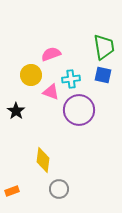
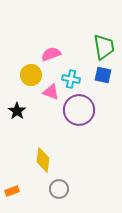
cyan cross: rotated 18 degrees clockwise
black star: moved 1 px right
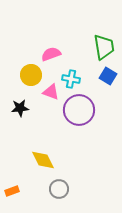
blue square: moved 5 px right, 1 px down; rotated 18 degrees clockwise
black star: moved 3 px right, 3 px up; rotated 30 degrees clockwise
yellow diamond: rotated 35 degrees counterclockwise
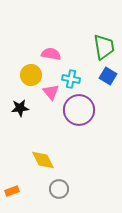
pink semicircle: rotated 30 degrees clockwise
pink triangle: rotated 30 degrees clockwise
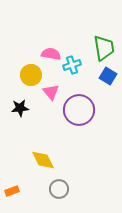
green trapezoid: moved 1 px down
cyan cross: moved 1 px right, 14 px up; rotated 30 degrees counterclockwise
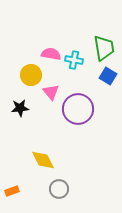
cyan cross: moved 2 px right, 5 px up; rotated 30 degrees clockwise
purple circle: moved 1 px left, 1 px up
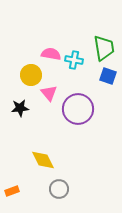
blue square: rotated 12 degrees counterclockwise
pink triangle: moved 2 px left, 1 px down
